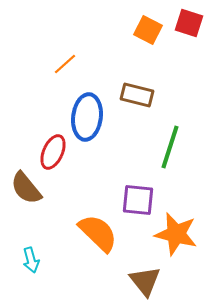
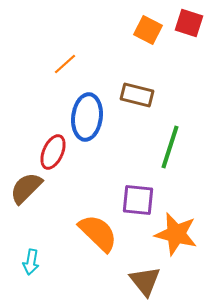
brown semicircle: rotated 84 degrees clockwise
cyan arrow: moved 2 px down; rotated 25 degrees clockwise
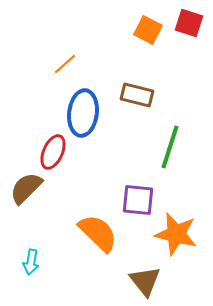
blue ellipse: moved 4 px left, 4 px up
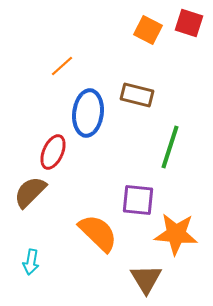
orange line: moved 3 px left, 2 px down
blue ellipse: moved 5 px right
brown semicircle: moved 4 px right, 4 px down
orange star: rotated 9 degrees counterclockwise
brown triangle: moved 1 px right, 2 px up; rotated 8 degrees clockwise
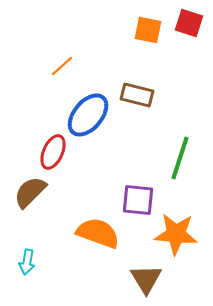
orange square: rotated 16 degrees counterclockwise
blue ellipse: moved 2 px down; rotated 33 degrees clockwise
green line: moved 10 px right, 11 px down
orange semicircle: rotated 24 degrees counterclockwise
cyan arrow: moved 4 px left
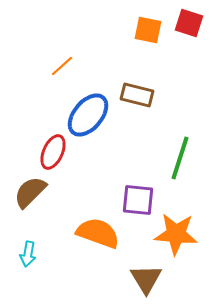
cyan arrow: moved 1 px right, 8 px up
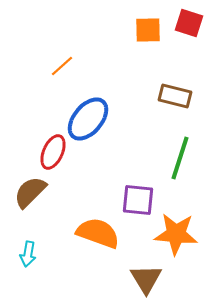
orange square: rotated 12 degrees counterclockwise
brown rectangle: moved 38 px right, 1 px down
blue ellipse: moved 4 px down
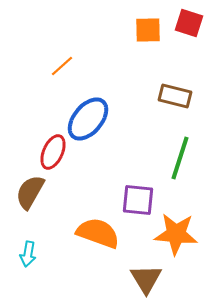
brown semicircle: rotated 15 degrees counterclockwise
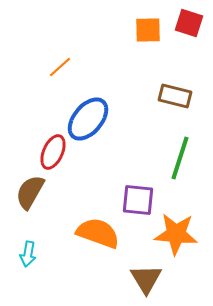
orange line: moved 2 px left, 1 px down
